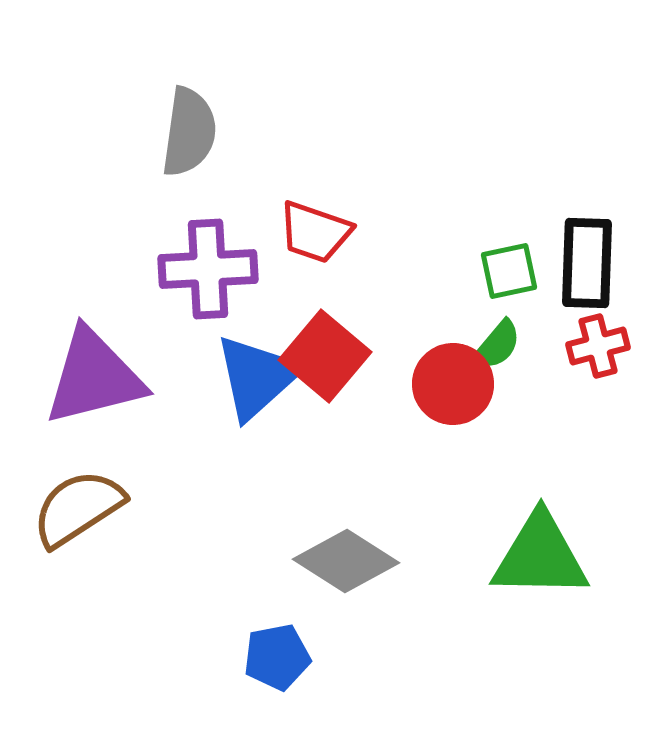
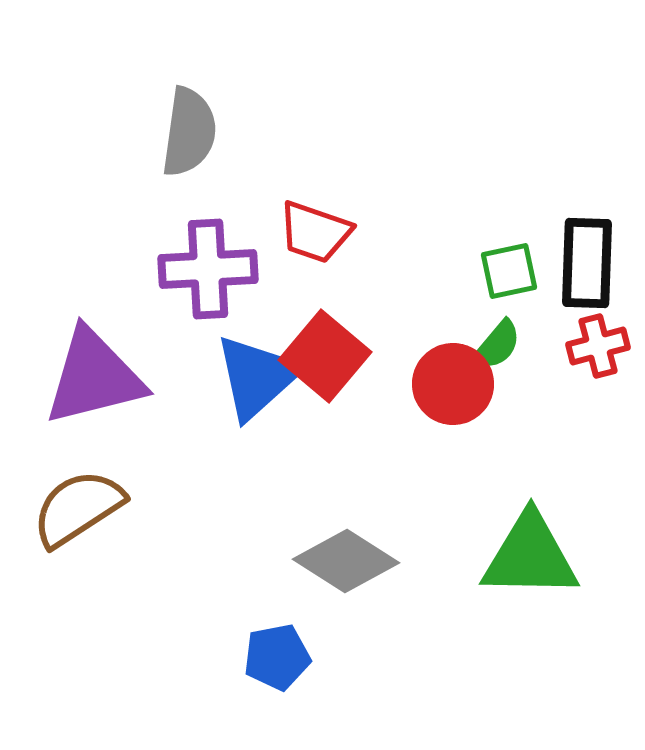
green triangle: moved 10 px left
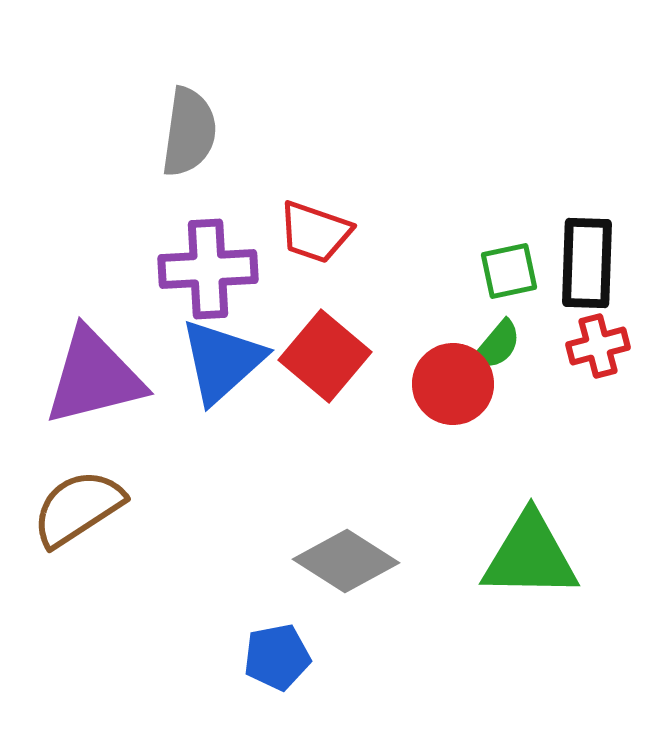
blue triangle: moved 35 px left, 16 px up
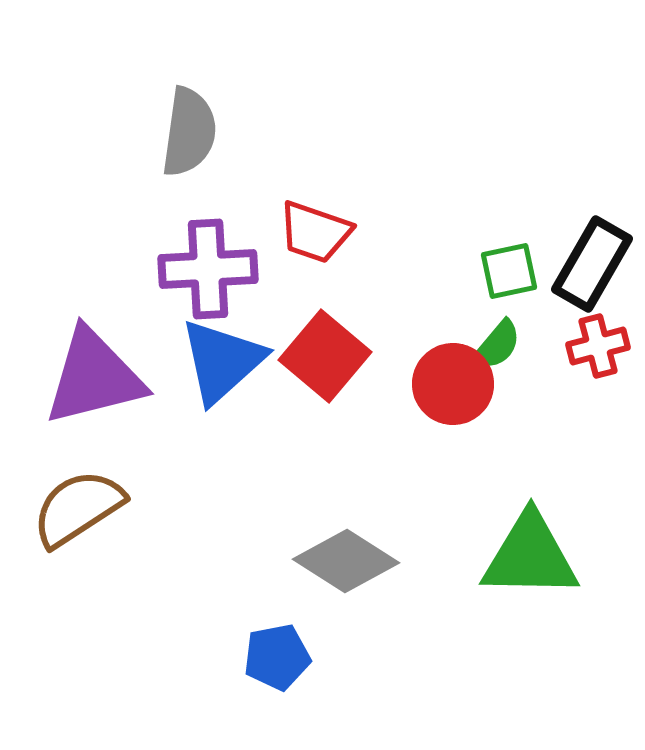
black rectangle: moved 5 px right, 1 px down; rotated 28 degrees clockwise
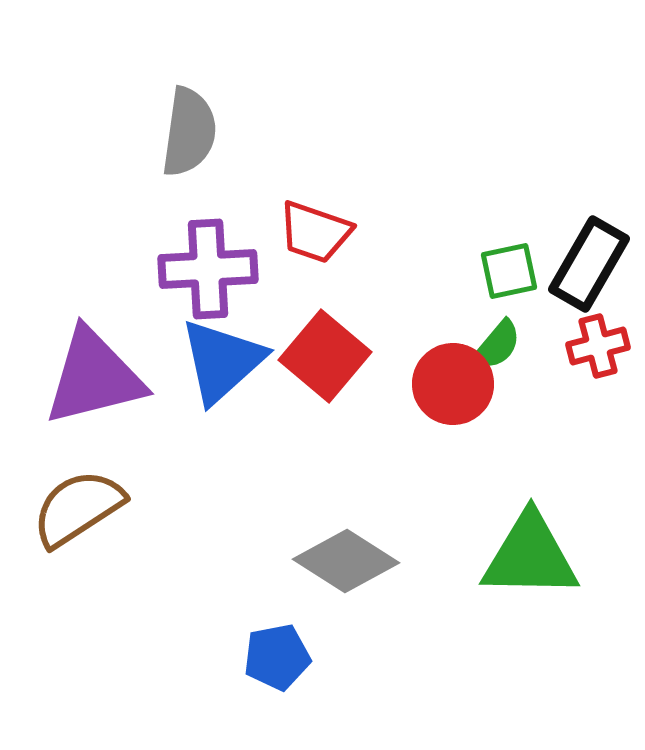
black rectangle: moved 3 px left
